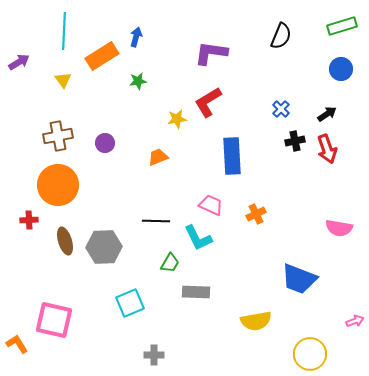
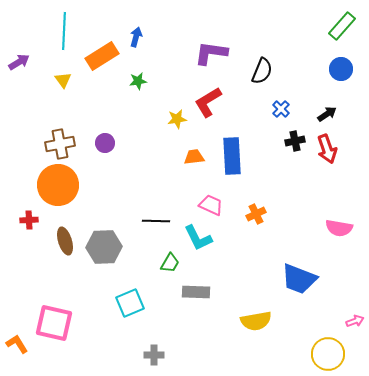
green rectangle: rotated 32 degrees counterclockwise
black semicircle: moved 19 px left, 35 px down
brown cross: moved 2 px right, 8 px down
orange trapezoid: moved 36 px right; rotated 15 degrees clockwise
pink square: moved 3 px down
yellow circle: moved 18 px right
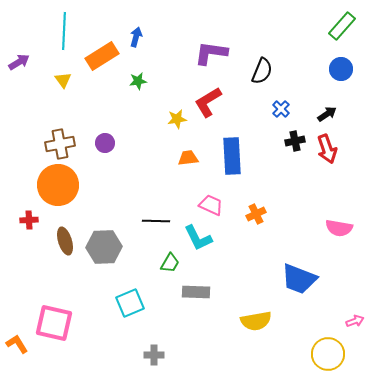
orange trapezoid: moved 6 px left, 1 px down
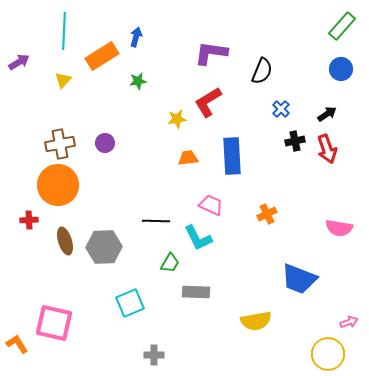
yellow triangle: rotated 18 degrees clockwise
orange cross: moved 11 px right
pink arrow: moved 6 px left, 1 px down
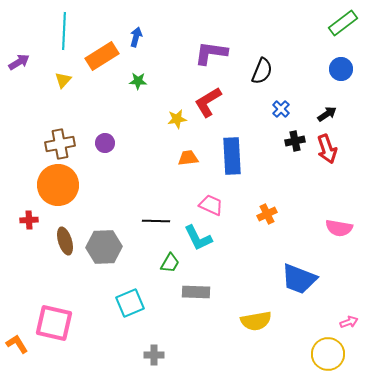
green rectangle: moved 1 px right, 3 px up; rotated 12 degrees clockwise
green star: rotated 12 degrees clockwise
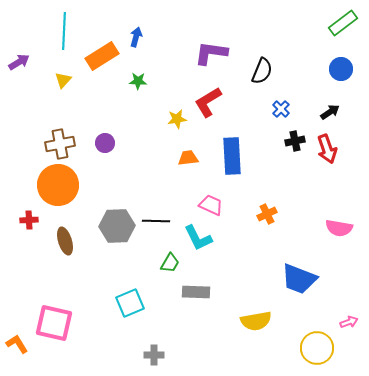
black arrow: moved 3 px right, 2 px up
gray hexagon: moved 13 px right, 21 px up
yellow circle: moved 11 px left, 6 px up
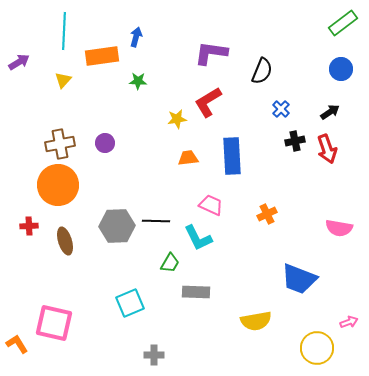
orange rectangle: rotated 24 degrees clockwise
red cross: moved 6 px down
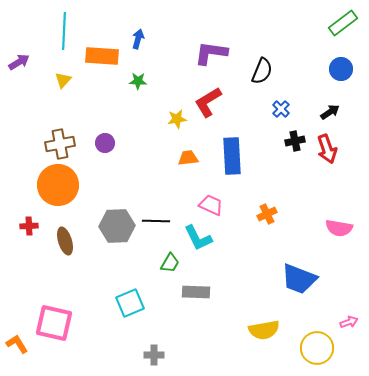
blue arrow: moved 2 px right, 2 px down
orange rectangle: rotated 12 degrees clockwise
yellow semicircle: moved 8 px right, 9 px down
